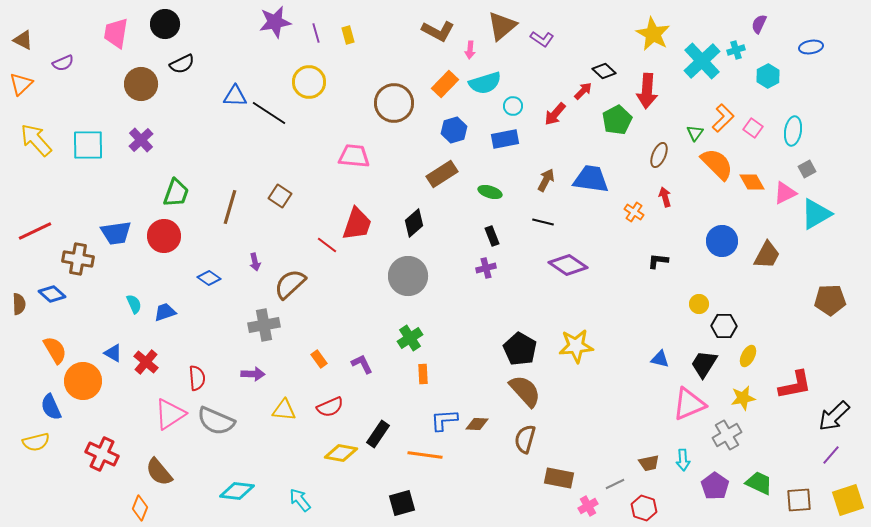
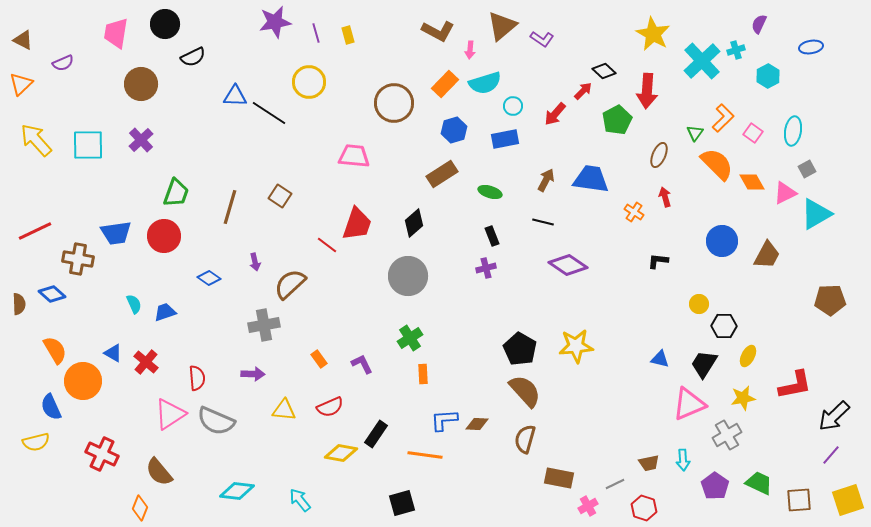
black semicircle at (182, 64): moved 11 px right, 7 px up
pink square at (753, 128): moved 5 px down
black rectangle at (378, 434): moved 2 px left
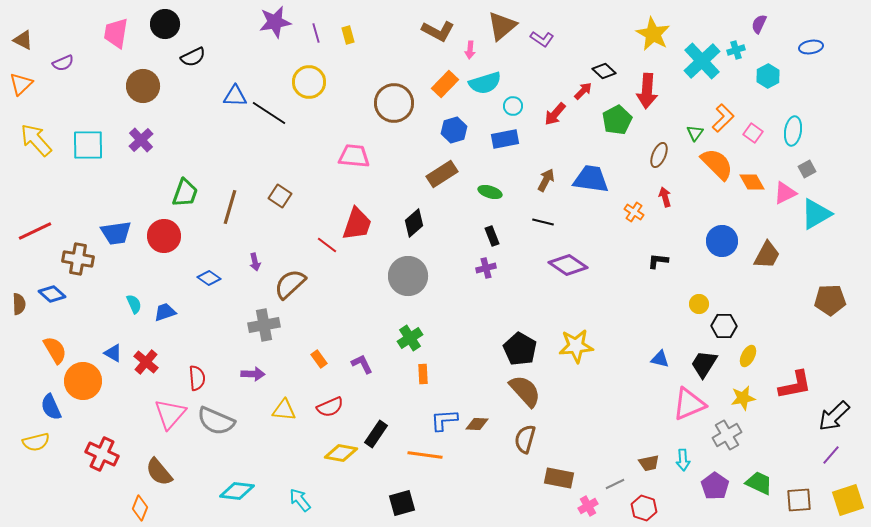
brown circle at (141, 84): moved 2 px right, 2 px down
green trapezoid at (176, 193): moved 9 px right
pink triangle at (170, 414): rotated 16 degrees counterclockwise
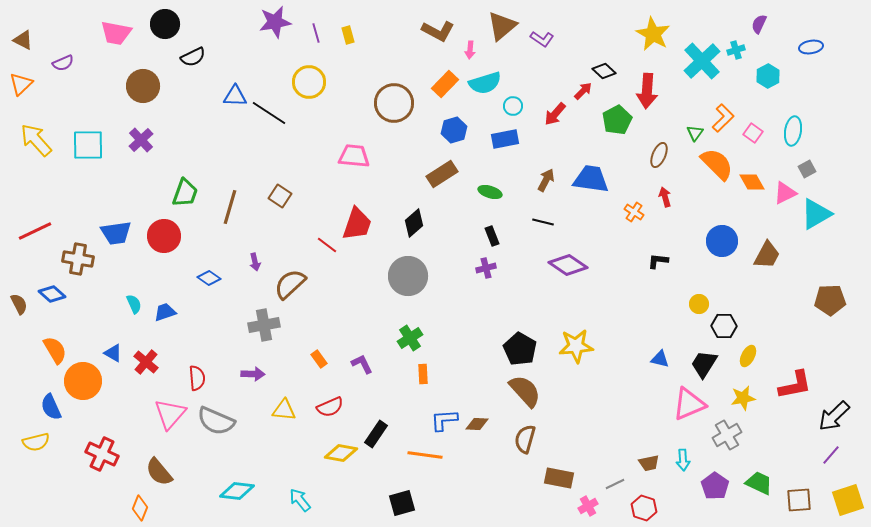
pink trapezoid at (116, 33): rotated 88 degrees counterclockwise
brown semicircle at (19, 304): rotated 25 degrees counterclockwise
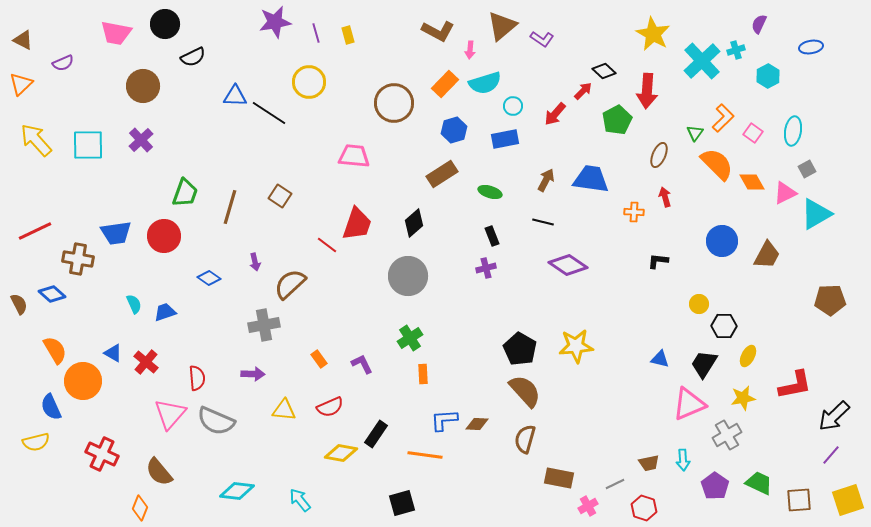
orange cross at (634, 212): rotated 30 degrees counterclockwise
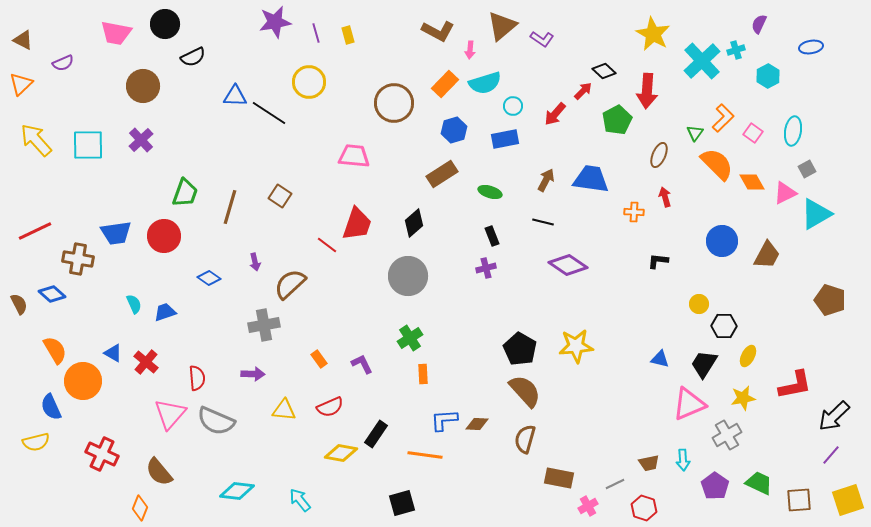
brown pentagon at (830, 300): rotated 20 degrees clockwise
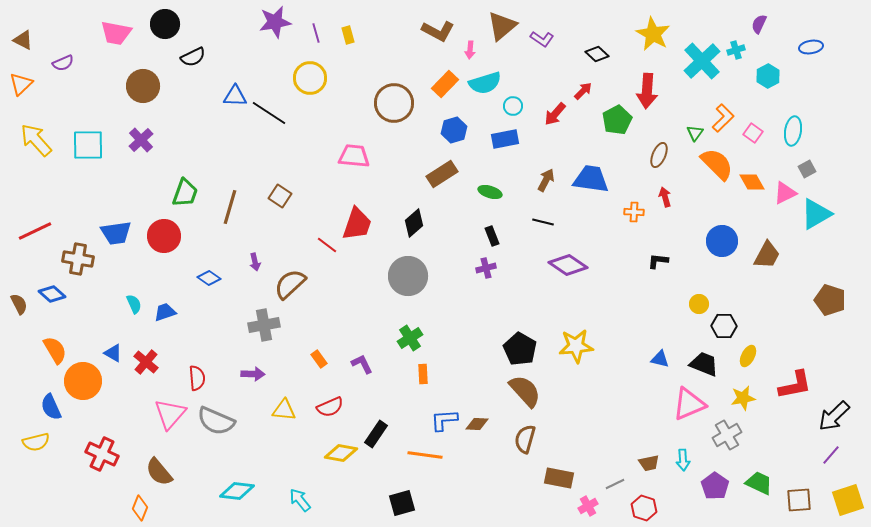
black diamond at (604, 71): moved 7 px left, 17 px up
yellow circle at (309, 82): moved 1 px right, 4 px up
black trapezoid at (704, 364): rotated 80 degrees clockwise
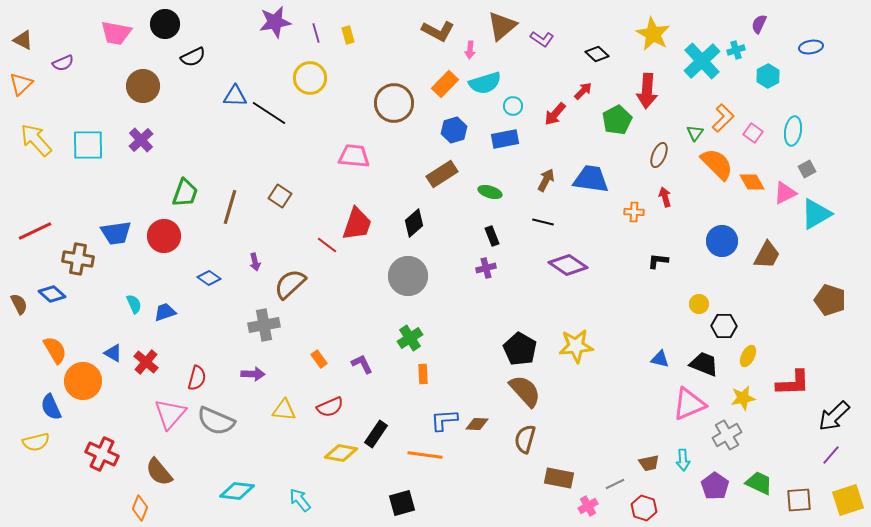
red semicircle at (197, 378): rotated 20 degrees clockwise
red L-shape at (795, 385): moved 2 px left, 2 px up; rotated 9 degrees clockwise
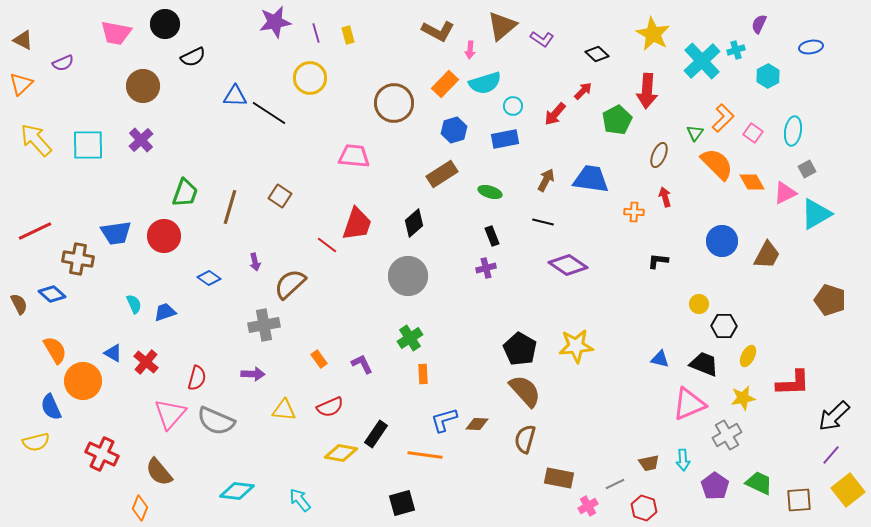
blue L-shape at (444, 420): rotated 12 degrees counterclockwise
yellow square at (848, 500): moved 10 px up; rotated 20 degrees counterclockwise
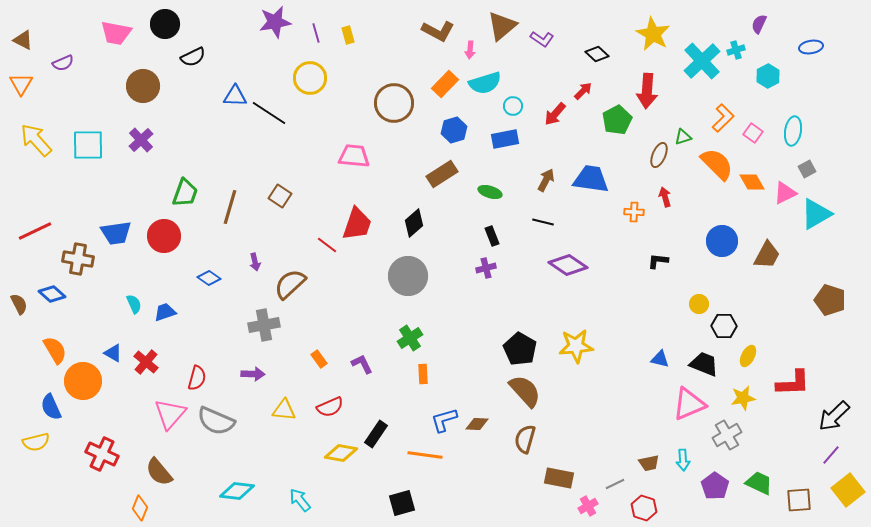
orange triangle at (21, 84): rotated 15 degrees counterclockwise
green triangle at (695, 133): moved 12 px left, 4 px down; rotated 36 degrees clockwise
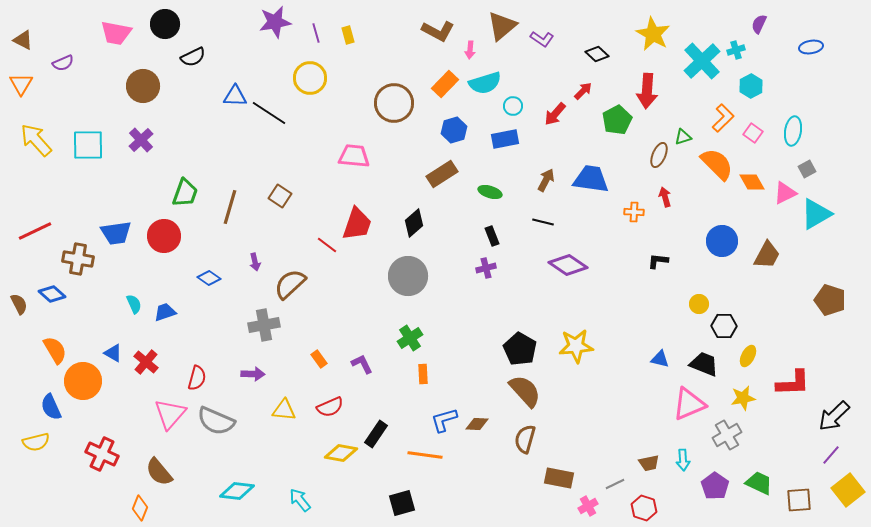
cyan hexagon at (768, 76): moved 17 px left, 10 px down
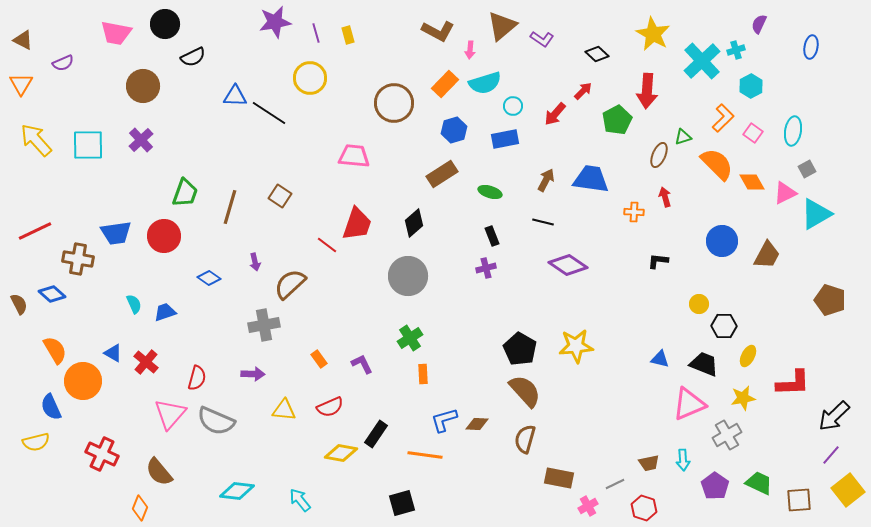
blue ellipse at (811, 47): rotated 70 degrees counterclockwise
